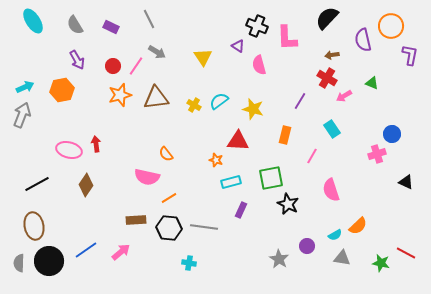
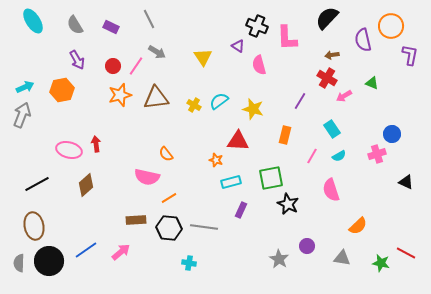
brown diamond at (86, 185): rotated 15 degrees clockwise
cyan semicircle at (335, 235): moved 4 px right, 79 px up
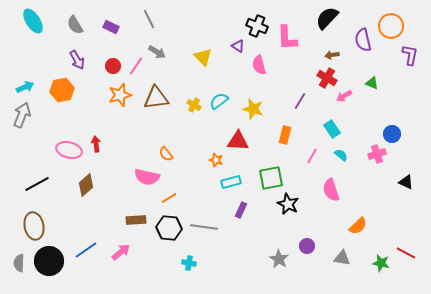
yellow triangle at (203, 57): rotated 12 degrees counterclockwise
cyan semicircle at (339, 156): moved 2 px right, 1 px up; rotated 112 degrees counterclockwise
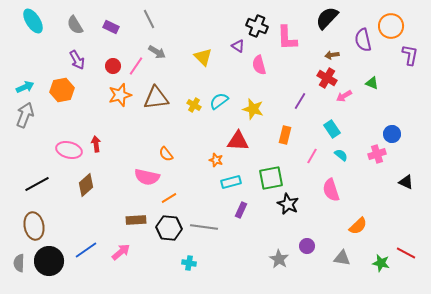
gray arrow at (22, 115): moved 3 px right
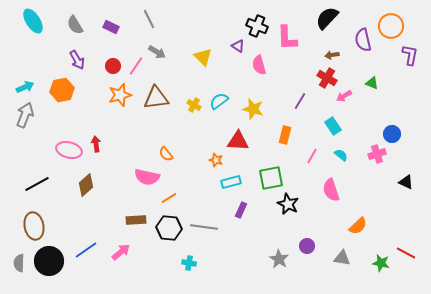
cyan rectangle at (332, 129): moved 1 px right, 3 px up
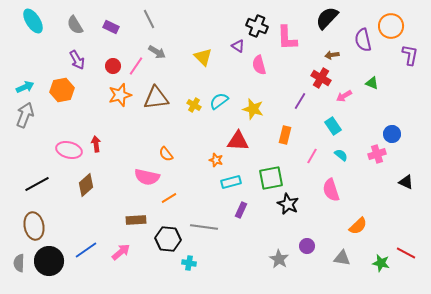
red cross at (327, 78): moved 6 px left
black hexagon at (169, 228): moved 1 px left, 11 px down
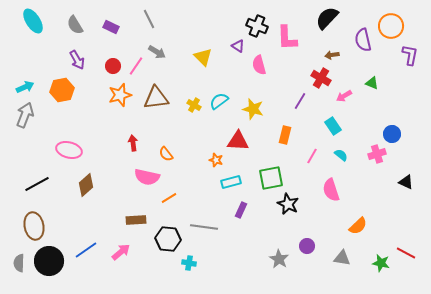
red arrow at (96, 144): moved 37 px right, 1 px up
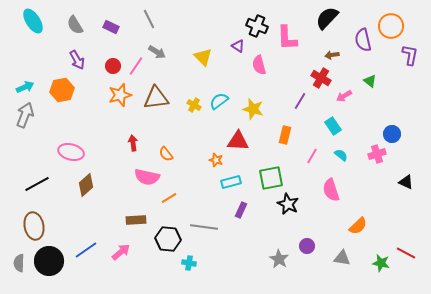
green triangle at (372, 83): moved 2 px left, 2 px up; rotated 16 degrees clockwise
pink ellipse at (69, 150): moved 2 px right, 2 px down
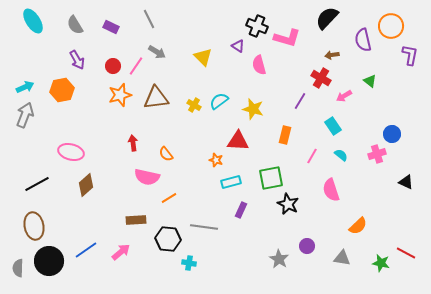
pink L-shape at (287, 38): rotated 72 degrees counterclockwise
gray semicircle at (19, 263): moved 1 px left, 5 px down
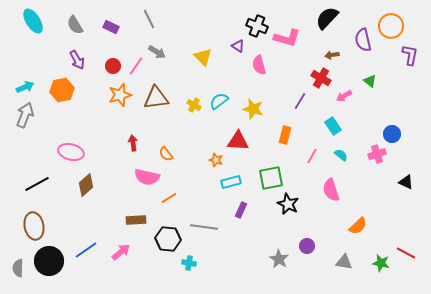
gray triangle at (342, 258): moved 2 px right, 4 px down
